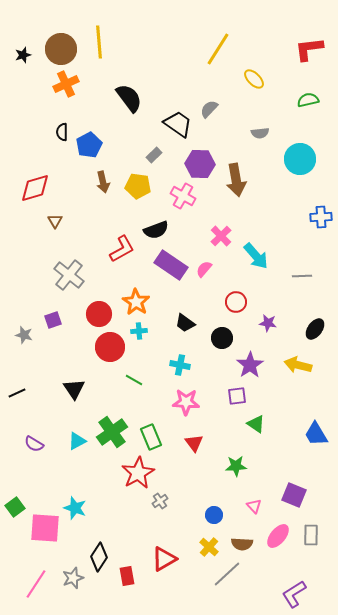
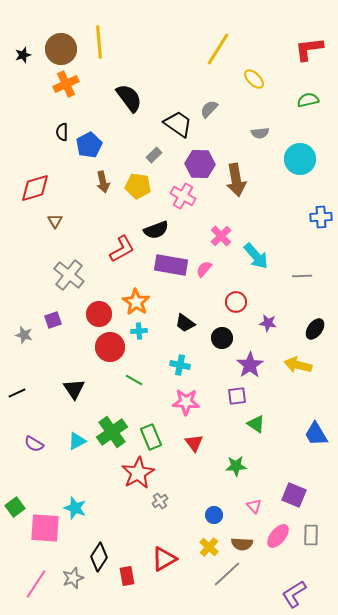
purple rectangle at (171, 265): rotated 24 degrees counterclockwise
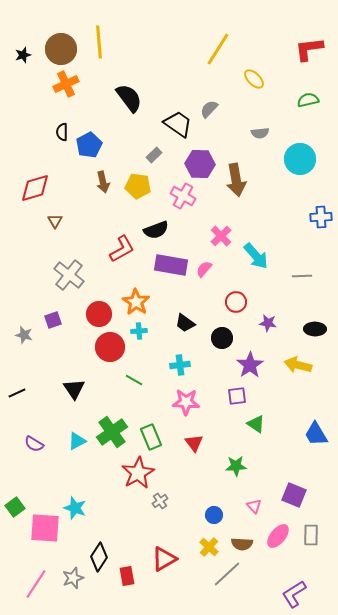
black ellipse at (315, 329): rotated 55 degrees clockwise
cyan cross at (180, 365): rotated 18 degrees counterclockwise
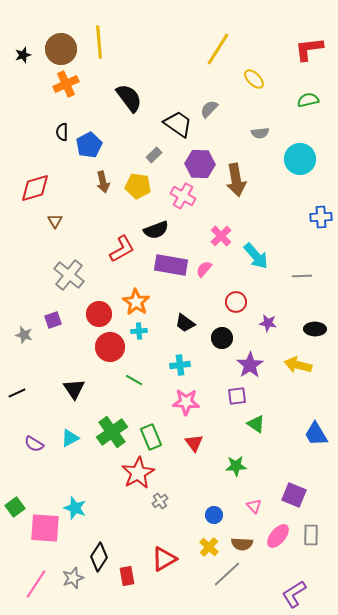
cyan triangle at (77, 441): moved 7 px left, 3 px up
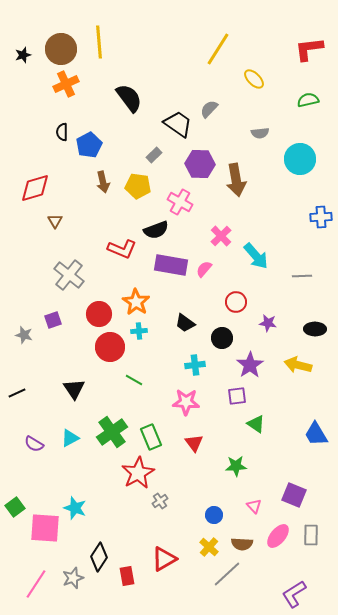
pink cross at (183, 196): moved 3 px left, 6 px down
red L-shape at (122, 249): rotated 52 degrees clockwise
cyan cross at (180, 365): moved 15 px right
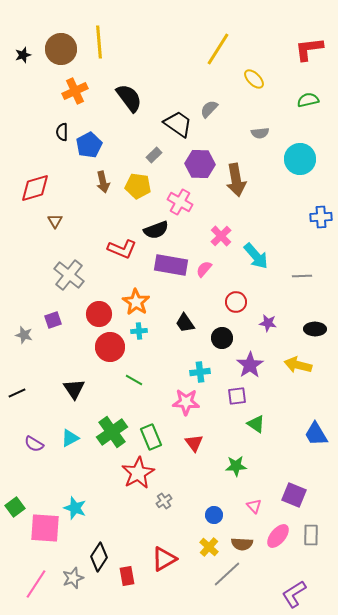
orange cross at (66, 84): moved 9 px right, 7 px down
black trapezoid at (185, 323): rotated 20 degrees clockwise
cyan cross at (195, 365): moved 5 px right, 7 px down
gray cross at (160, 501): moved 4 px right
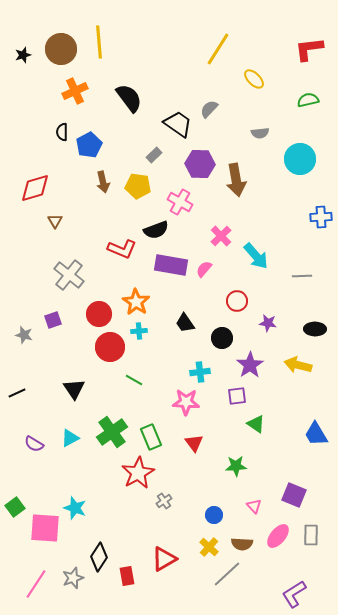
red circle at (236, 302): moved 1 px right, 1 px up
